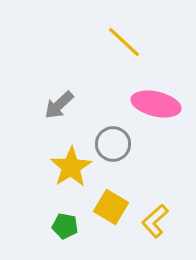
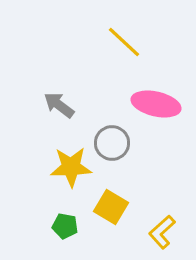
gray arrow: rotated 80 degrees clockwise
gray circle: moved 1 px left, 1 px up
yellow star: rotated 30 degrees clockwise
yellow L-shape: moved 7 px right, 11 px down
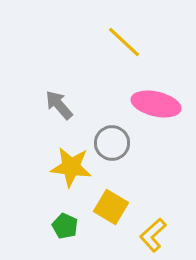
gray arrow: rotated 12 degrees clockwise
yellow star: rotated 9 degrees clockwise
green pentagon: rotated 15 degrees clockwise
yellow L-shape: moved 9 px left, 3 px down
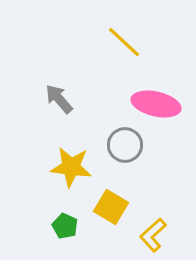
gray arrow: moved 6 px up
gray circle: moved 13 px right, 2 px down
